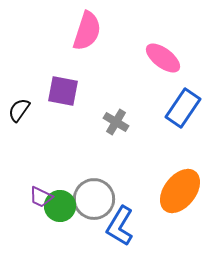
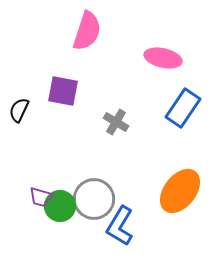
pink ellipse: rotated 24 degrees counterclockwise
black semicircle: rotated 10 degrees counterclockwise
purple trapezoid: rotated 10 degrees counterclockwise
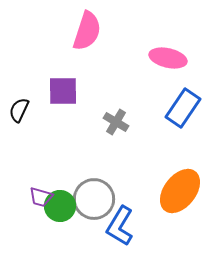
pink ellipse: moved 5 px right
purple square: rotated 12 degrees counterclockwise
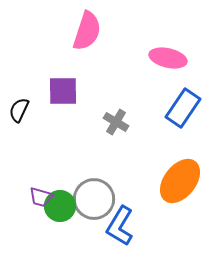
orange ellipse: moved 10 px up
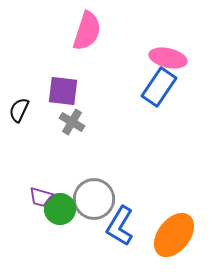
purple square: rotated 8 degrees clockwise
blue rectangle: moved 24 px left, 21 px up
gray cross: moved 44 px left
orange ellipse: moved 6 px left, 54 px down
green circle: moved 3 px down
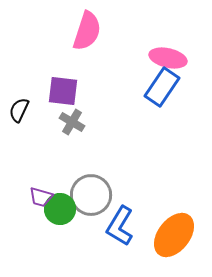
blue rectangle: moved 3 px right
gray circle: moved 3 px left, 4 px up
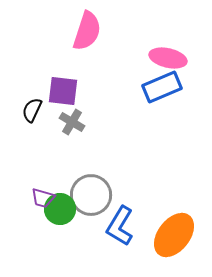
blue rectangle: rotated 33 degrees clockwise
black semicircle: moved 13 px right
purple trapezoid: moved 2 px right, 1 px down
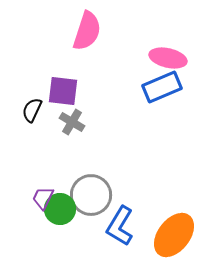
purple trapezoid: rotated 100 degrees clockwise
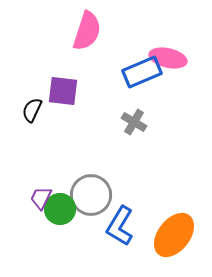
blue rectangle: moved 20 px left, 15 px up
gray cross: moved 62 px right
purple trapezoid: moved 2 px left
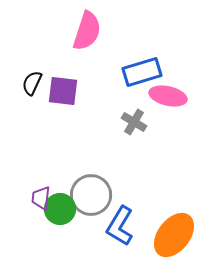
pink ellipse: moved 38 px down
blue rectangle: rotated 6 degrees clockwise
black semicircle: moved 27 px up
purple trapezoid: rotated 20 degrees counterclockwise
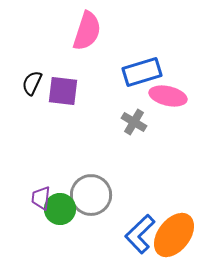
blue L-shape: moved 20 px right, 8 px down; rotated 15 degrees clockwise
